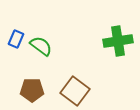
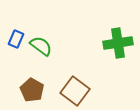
green cross: moved 2 px down
brown pentagon: rotated 30 degrees clockwise
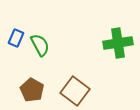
blue rectangle: moved 1 px up
green semicircle: moved 1 px left, 1 px up; rotated 25 degrees clockwise
